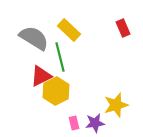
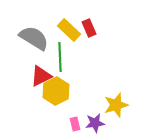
red rectangle: moved 34 px left
green line: rotated 12 degrees clockwise
pink rectangle: moved 1 px right, 1 px down
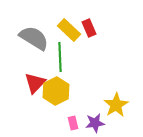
red triangle: moved 6 px left, 7 px down; rotated 20 degrees counterclockwise
yellow star: rotated 15 degrees counterclockwise
pink rectangle: moved 2 px left, 1 px up
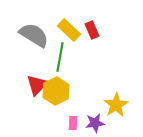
red rectangle: moved 3 px right, 2 px down
gray semicircle: moved 3 px up
green line: rotated 12 degrees clockwise
red triangle: moved 2 px right, 2 px down
pink rectangle: rotated 16 degrees clockwise
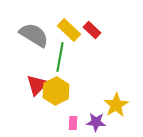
red rectangle: rotated 24 degrees counterclockwise
purple star: moved 1 px right, 1 px up; rotated 12 degrees clockwise
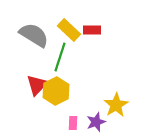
red rectangle: rotated 42 degrees counterclockwise
green line: rotated 8 degrees clockwise
purple star: rotated 24 degrees counterclockwise
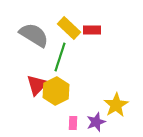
yellow rectangle: moved 2 px up
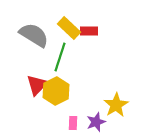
red rectangle: moved 3 px left, 1 px down
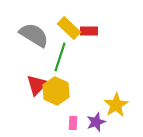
yellow hexagon: rotated 8 degrees counterclockwise
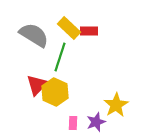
yellow hexagon: moved 1 px left, 1 px down
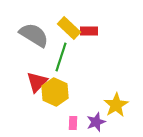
green line: moved 1 px right
red triangle: moved 3 px up
